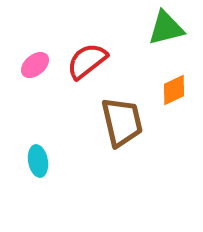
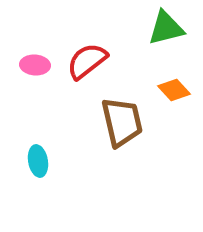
pink ellipse: rotated 44 degrees clockwise
orange diamond: rotated 72 degrees clockwise
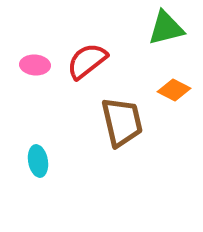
orange diamond: rotated 20 degrees counterclockwise
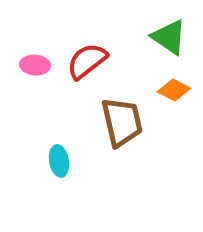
green triangle: moved 3 px right, 9 px down; rotated 48 degrees clockwise
cyan ellipse: moved 21 px right
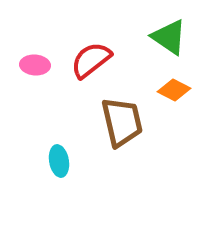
red semicircle: moved 4 px right, 1 px up
